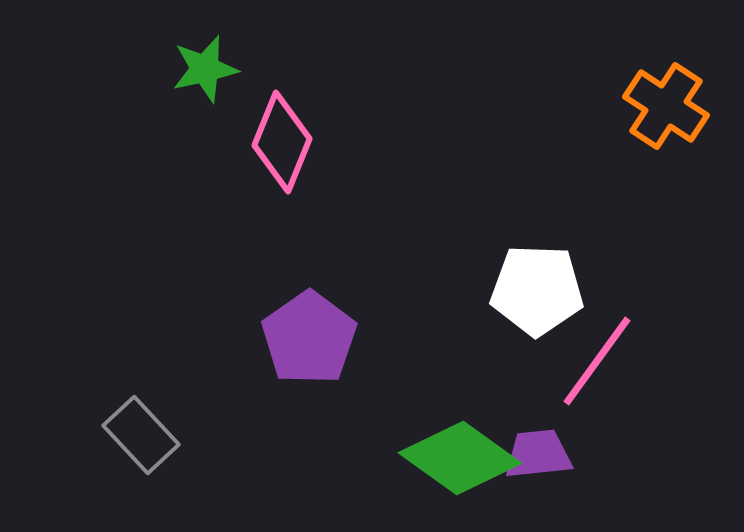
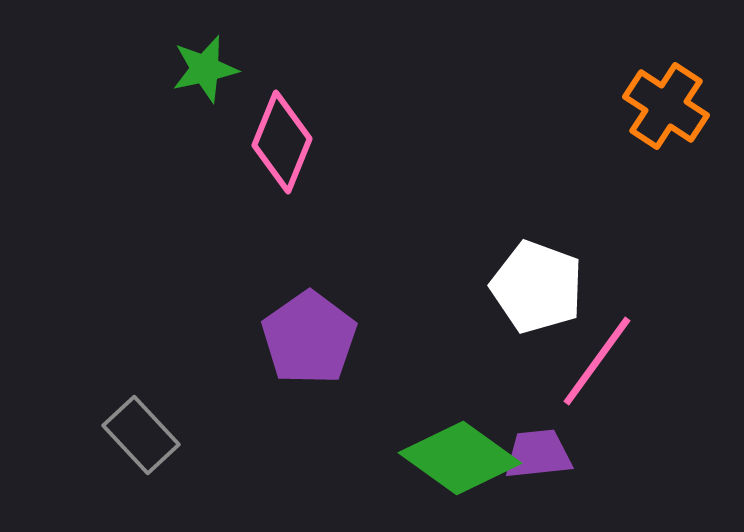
white pentagon: moved 3 px up; rotated 18 degrees clockwise
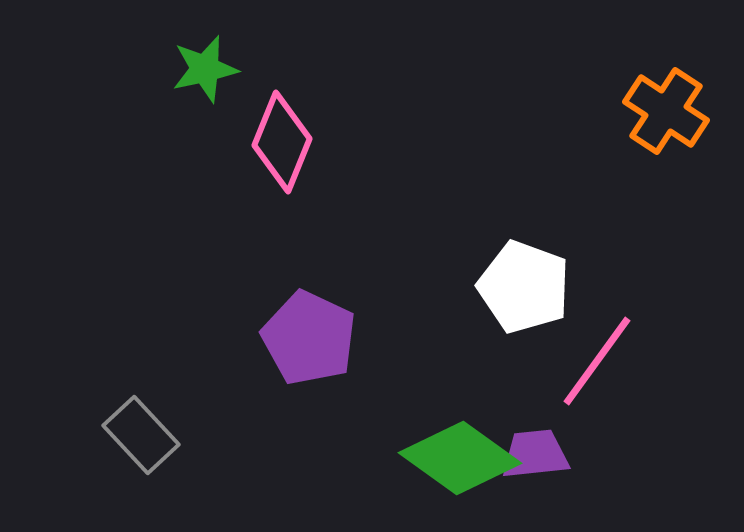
orange cross: moved 5 px down
white pentagon: moved 13 px left
purple pentagon: rotated 12 degrees counterclockwise
purple trapezoid: moved 3 px left
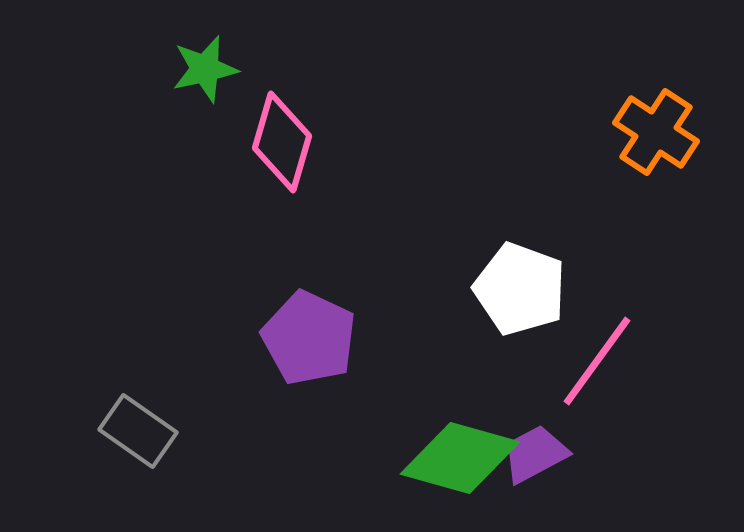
orange cross: moved 10 px left, 21 px down
pink diamond: rotated 6 degrees counterclockwise
white pentagon: moved 4 px left, 2 px down
gray rectangle: moved 3 px left, 4 px up; rotated 12 degrees counterclockwise
purple trapezoid: rotated 22 degrees counterclockwise
green diamond: rotated 20 degrees counterclockwise
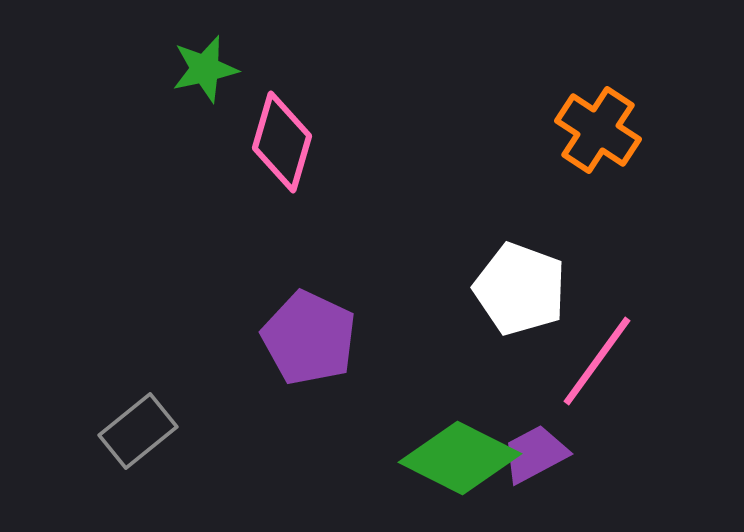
orange cross: moved 58 px left, 2 px up
gray rectangle: rotated 74 degrees counterclockwise
green diamond: rotated 11 degrees clockwise
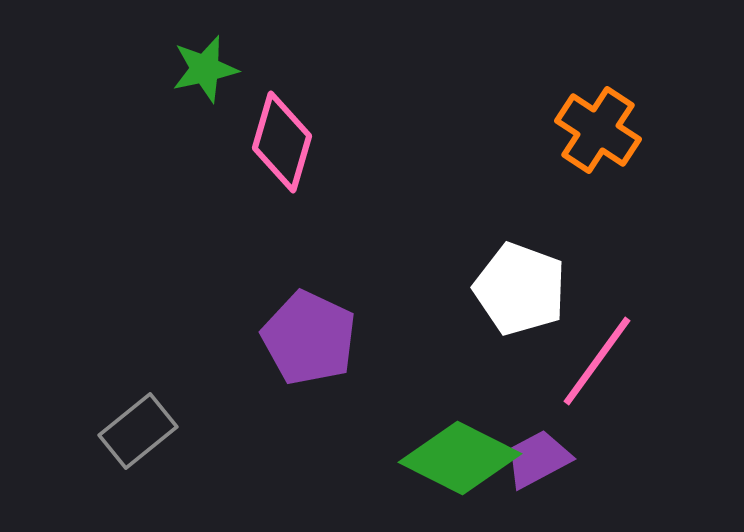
purple trapezoid: moved 3 px right, 5 px down
